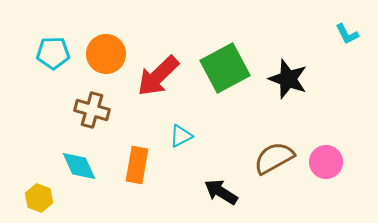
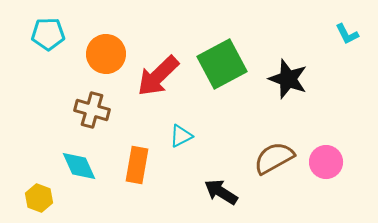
cyan pentagon: moved 5 px left, 19 px up
green square: moved 3 px left, 4 px up
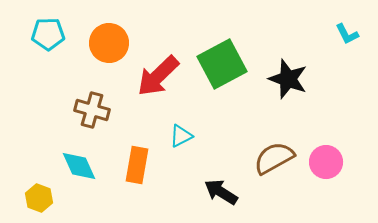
orange circle: moved 3 px right, 11 px up
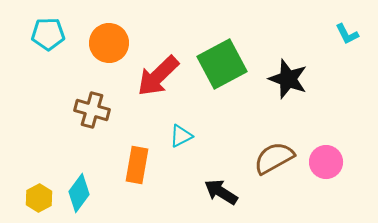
cyan diamond: moved 27 px down; rotated 60 degrees clockwise
yellow hexagon: rotated 12 degrees clockwise
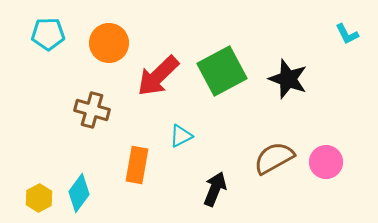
green square: moved 7 px down
black arrow: moved 6 px left, 3 px up; rotated 80 degrees clockwise
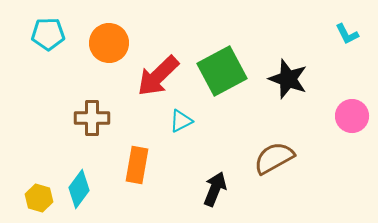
brown cross: moved 8 px down; rotated 16 degrees counterclockwise
cyan triangle: moved 15 px up
pink circle: moved 26 px right, 46 px up
cyan diamond: moved 4 px up
yellow hexagon: rotated 16 degrees counterclockwise
